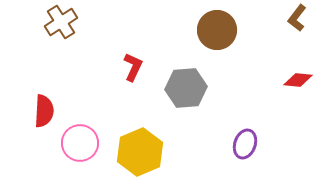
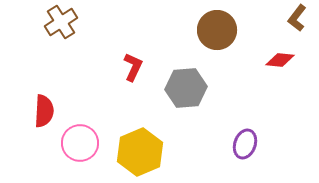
red diamond: moved 18 px left, 20 px up
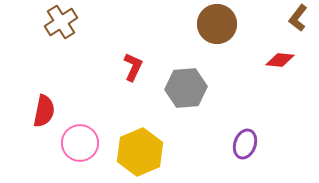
brown L-shape: moved 1 px right
brown circle: moved 6 px up
red semicircle: rotated 8 degrees clockwise
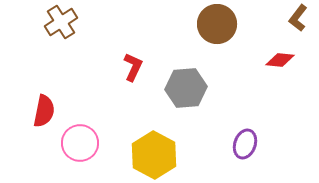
yellow hexagon: moved 14 px right, 3 px down; rotated 9 degrees counterclockwise
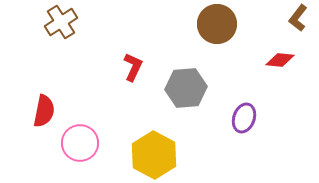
purple ellipse: moved 1 px left, 26 px up
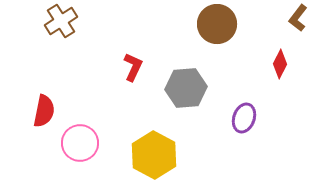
brown cross: moved 1 px up
red diamond: moved 4 px down; rotated 68 degrees counterclockwise
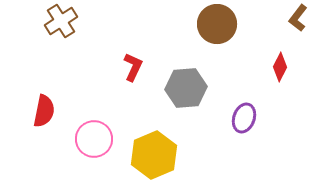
red diamond: moved 3 px down
pink circle: moved 14 px right, 4 px up
yellow hexagon: rotated 9 degrees clockwise
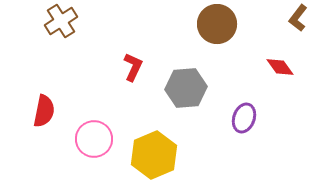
red diamond: rotated 64 degrees counterclockwise
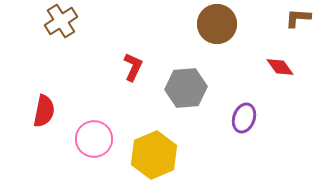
brown L-shape: rotated 56 degrees clockwise
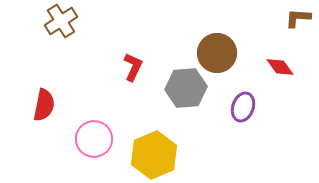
brown circle: moved 29 px down
red semicircle: moved 6 px up
purple ellipse: moved 1 px left, 11 px up
